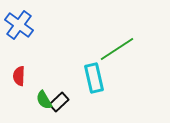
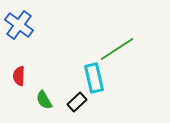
black rectangle: moved 18 px right
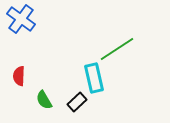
blue cross: moved 2 px right, 6 px up
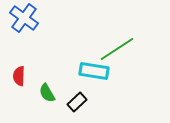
blue cross: moved 3 px right, 1 px up
cyan rectangle: moved 7 px up; rotated 68 degrees counterclockwise
green semicircle: moved 3 px right, 7 px up
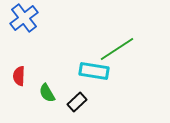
blue cross: rotated 16 degrees clockwise
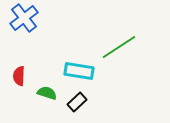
green line: moved 2 px right, 2 px up
cyan rectangle: moved 15 px left
green semicircle: rotated 138 degrees clockwise
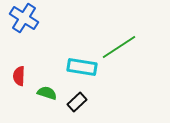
blue cross: rotated 20 degrees counterclockwise
cyan rectangle: moved 3 px right, 4 px up
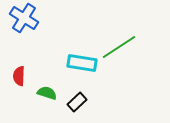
cyan rectangle: moved 4 px up
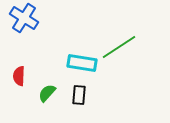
green semicircle: rotated 66 degrees counterclockwise
black rectangle: moved 2 px right, 7 px up; rotated 42 degrees counterclockwise
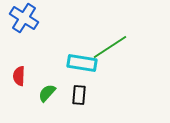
green line: moved 9 px left
